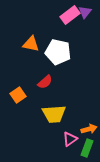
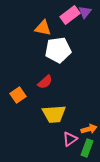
orange triangle: moved 12 px right, 16 px up
white pentagon: moved 2 px up; rotated 20 degrees counterclockwise
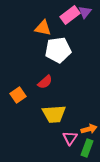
pink triangle: moved 1 px up; rotated 21 degrees counterclockwise
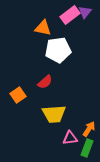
orange arrow: rotated 42 degrees counterclockwise
pink triangle: rotated 49 degrees clockwise
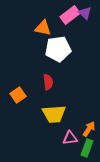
purple triangle: moved 1 px down; rotated 24 degrees counterclockwise
white pentagon: moved 1 px up
red semicircle: moved 3 px right; rotated 56 degrees counterclockwise
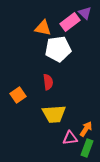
pink rectangle: moved 7 px down
orange arrow: moved 3 px left
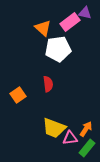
purple triangle: rotated 32 degrees counterclockwise
orange triangle: rotated 30 degrees clockwise
red semicircle: moved 2 px down
yellow trapezoid: moved 14 px down; rotated 25 degrees clockwise
green rectangle: rotated 18 degrees clockwise
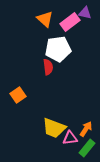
orange triangle: moved 2 px right, 9 px up
red semicircle: moved 17 px up
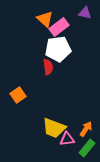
pink rectangle: moved 11 px left, 5 px down
pink triangle: moved 3 px left, 1 px down
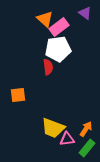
purple triangle: rotated 24 degrees clockwise
orange square: rotated 28 degrees clockwise
yellow trapezoid: moved 1 px left
